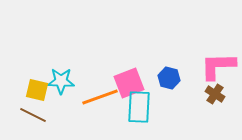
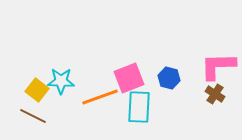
pink square: moved 5 px up
yellow square: rotated 25 degrees clockwise
brown line: moved 1 px down
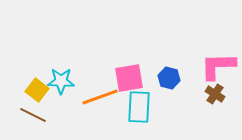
pink square: rotated 12 degrees clockwise
brown line: moved 1 px up
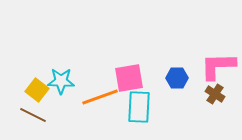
blue hexagon: moved 8 px right; rotated 15 degrees counterclockwise
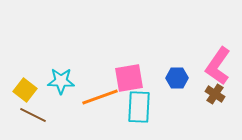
pink L-shape: rotated 54 degrees counterclockwise
yellow square: moved 12 px left
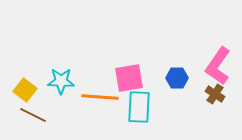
orange line: rotated 24 degrees clockwise
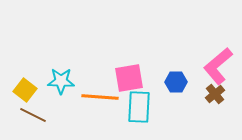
pink L-shape: rotated 15 degrees clockwise
blue hexagon: moved 1 px left, 4 px down
brown cross: rotated 18 degrees clockwise
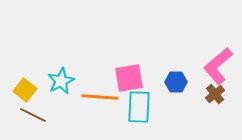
cyan star: rotated 28 degrees counterclockwise
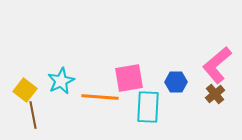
pink L-shape: moved 1 px left, 1 px up
cyan rectangle: moved 9 px right
brown line: rotated 52 degrees clockwise
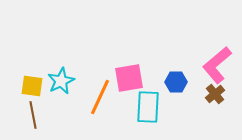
yellow square: moved 7 px right, 4 px up; rotated 30 degrees counterclockwise
orange line: rotated 69 degrees counterclockwise
